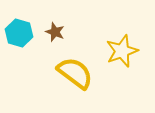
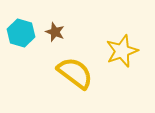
cyan hexagon: moved 2 px right
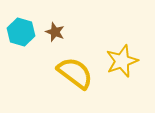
cyan hexagon: moved 1 px up
yellow star: moved 10 px down
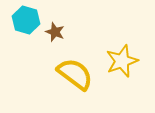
cyan hexagon: moved 5 px right, 12 px up
yellow semicircle: moved 1 px down
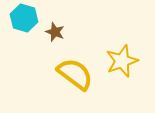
cyan hexagon: moved 2 px left, 2 px up
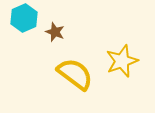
cyan hexagon: rotated 20 degrees clockwise
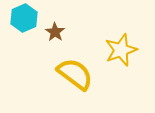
brown star: rotated 12 degrees clockwise
yellow star: moved 1 px left, 11 px up
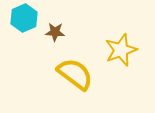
brown star: rotated 30 degrees counterclockwise
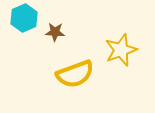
yellow semicircle: rotated 123 degrees clockwise
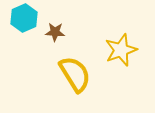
yellow semicircle: rotated 102 degrees counterclockwise
